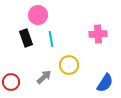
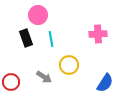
gray arrow: rotated 77 degrees clockwise
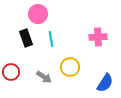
pink circle: moved 1 px up
pink cross: moved 3 px down
yellow circle: moved 1 px right, 2 px down
red circle: moved 10 px up
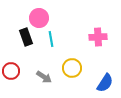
pink circle: moved 1 px right, 4 px down
black rectangle: moved 1 px up
yellow circle: moved 2 px right, 1 px down
red circle: moved 1 px up
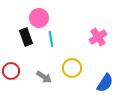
pink cross: rotated 30 degrees counterclockwise
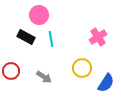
pink circle: moved 3 px up
black rectangle: rotated 42 degrees counterclockwise
yellow circle: moved 10 px right
blue semicircle: moved 1 px right
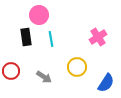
black rectangle: rotated 54 degrees clockwise
yellow circle: moved 5 px left, 1 px up
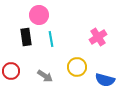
gray arrow: moved 1 px right, 1 px up
blue semicircle: moved 1 px left, 3 px up; rotated 72 degrees clockwise
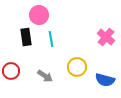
pink cross: moved 8 px right; rotated 18 degrees counterclockwise
